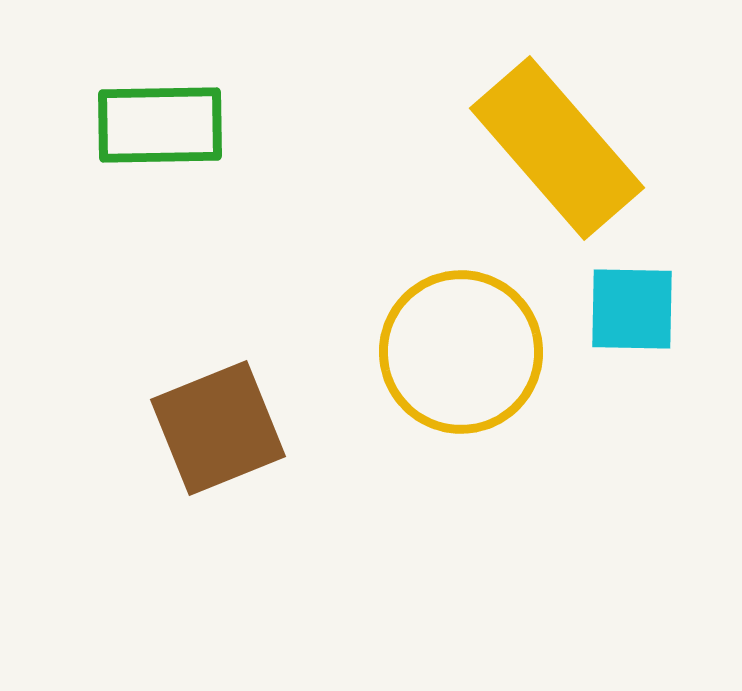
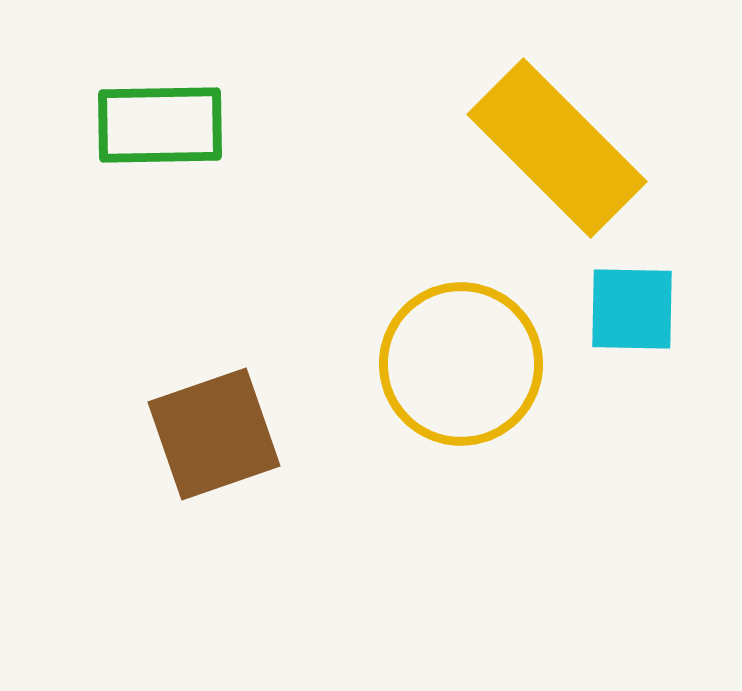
yellow rectangle: rotated 4 degrees counterclockwise
yellow circle: moved 12 px down
brown square: moved 4 px left, 6 px down; rotated 3 degrees clockwise
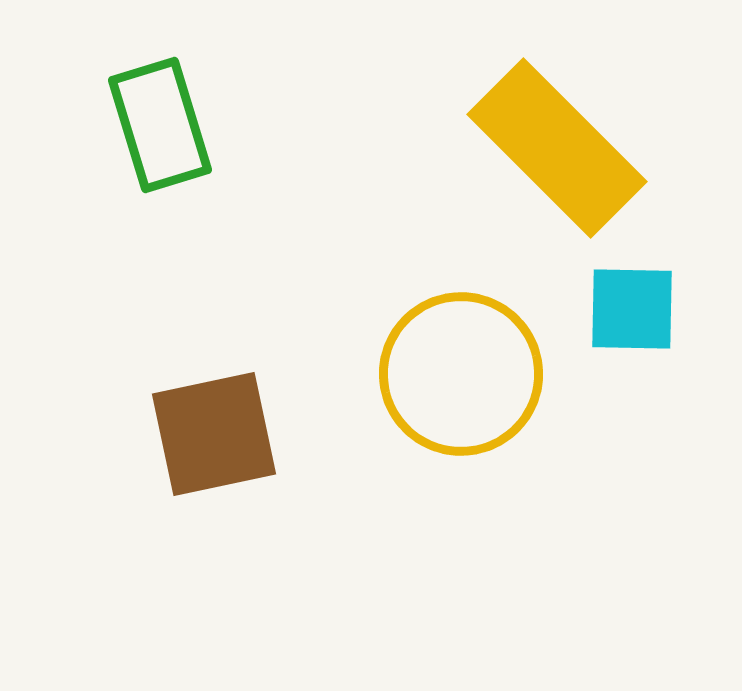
green rectangle: rotated 74 degrees clockwise
yellow circle: moved 10 px down
brown square: rotated 7 degrees clockwise
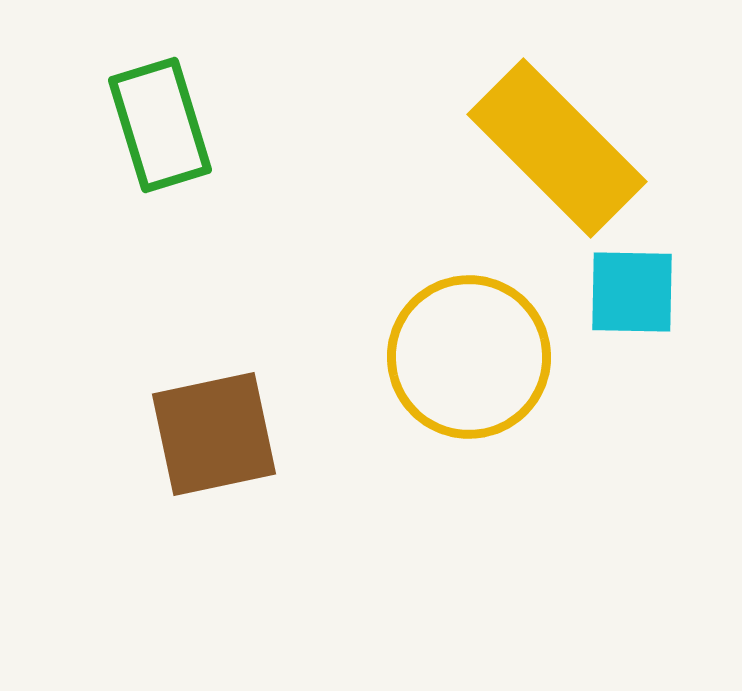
cyan square: moved 17 px up
yellow circle: moved 8 px right, 17 px up
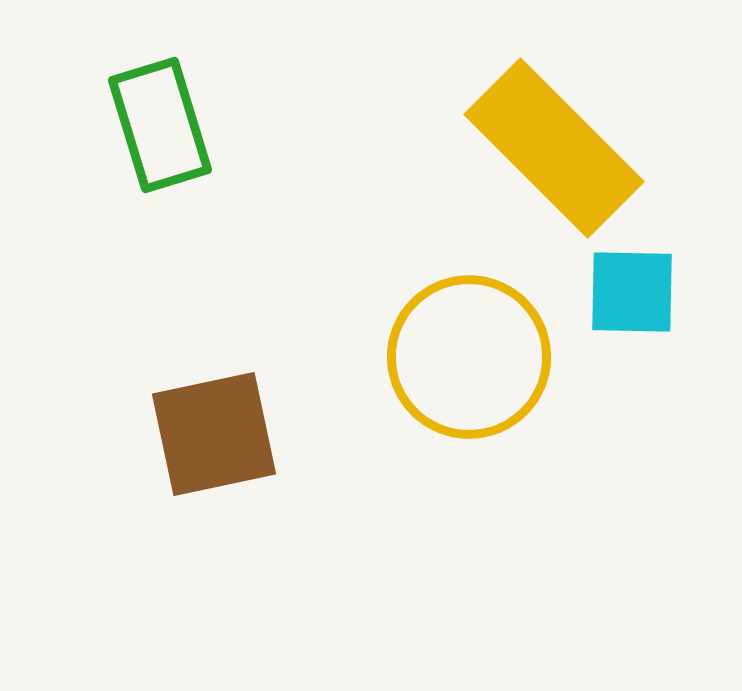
yellow rectangle: moved 3 px left
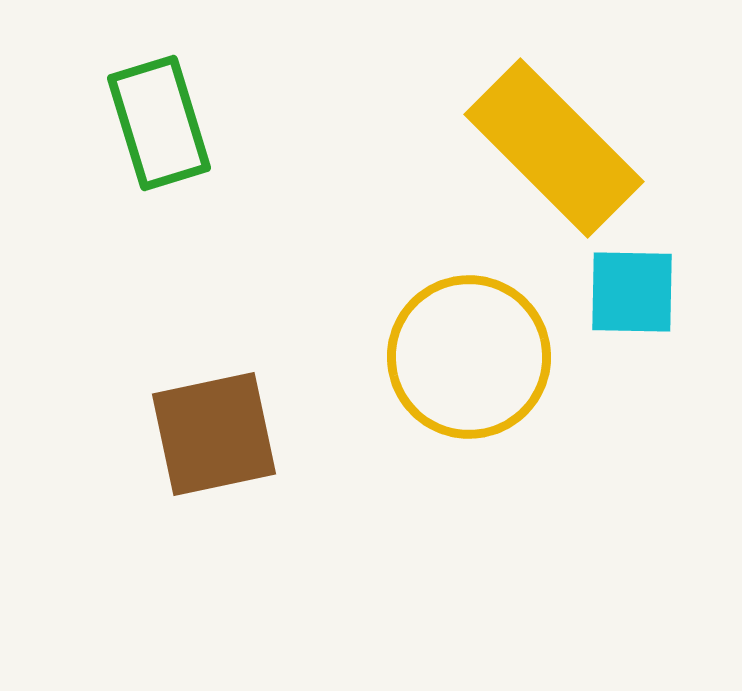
green rectangle: moved 1 px left, 2 px up
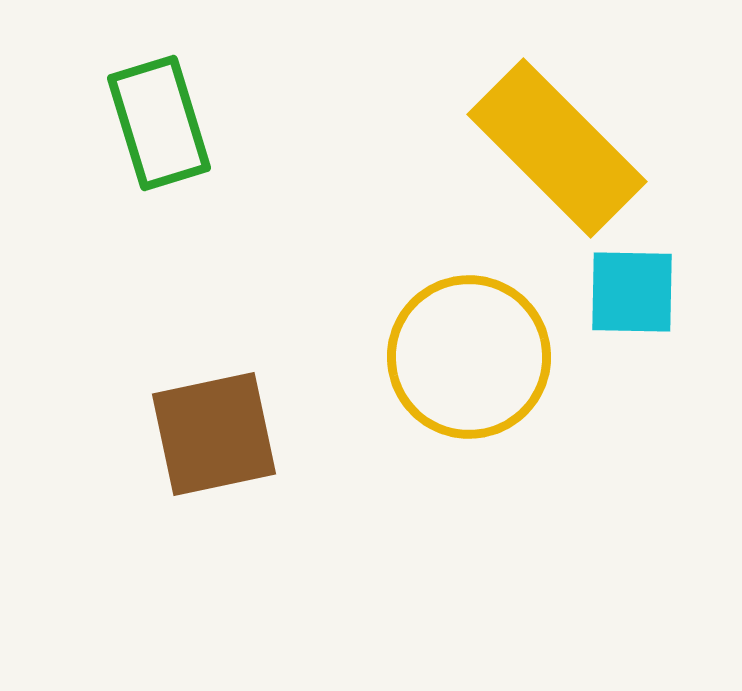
yellow rectangle: moved 3 px right
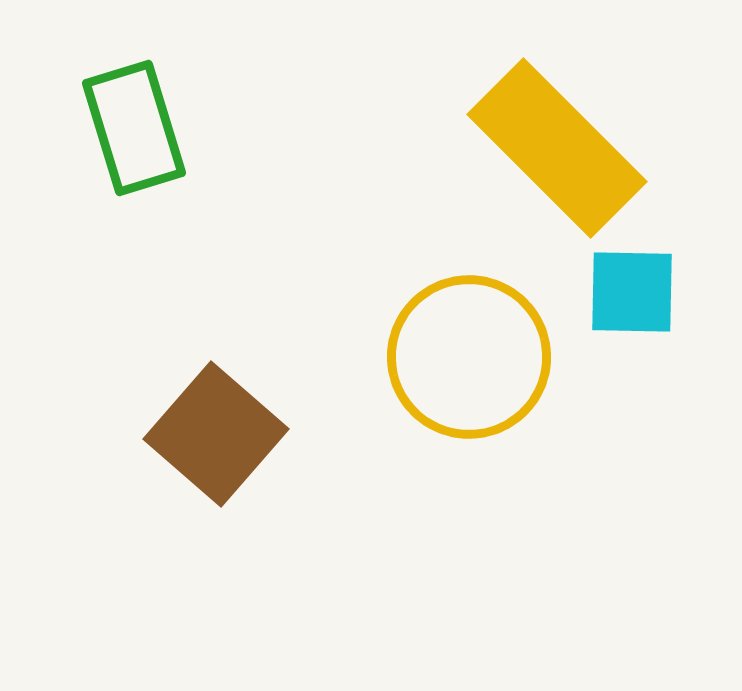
green rectangle: moved 25 px left, 5 px down
brown square: moved 2 px right; rotated 37 degrees counterclockwise
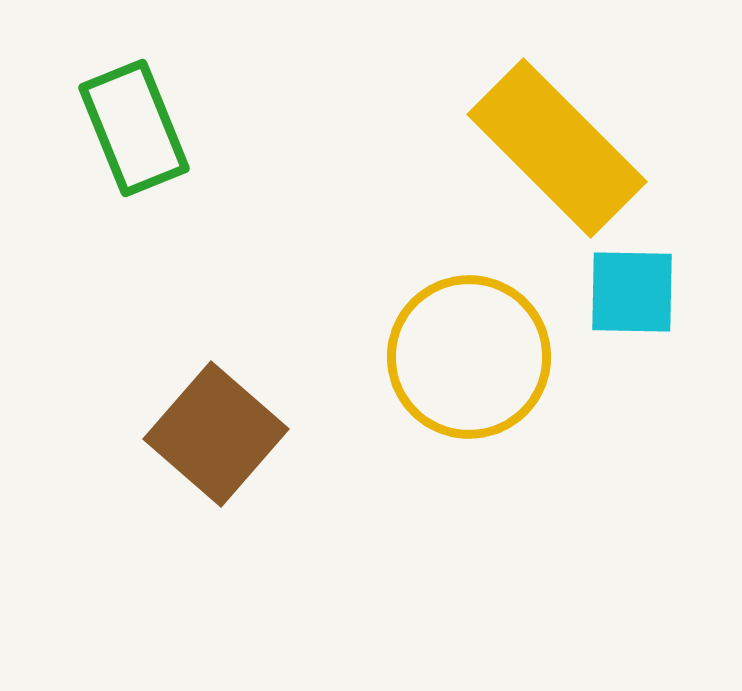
green rectangle: rotated 5 degrees counterclockwise
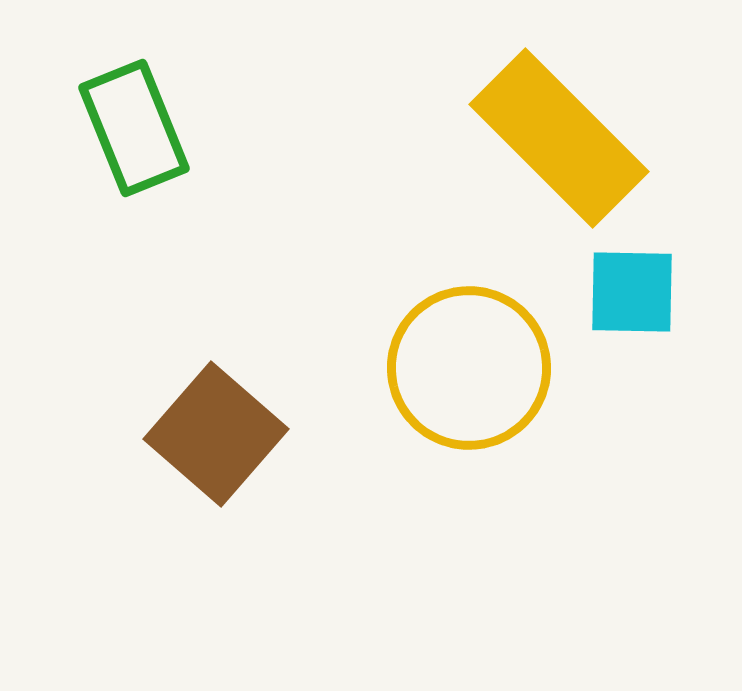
yellow rectangle: moved 2 px right, 10 px up
yellow circle: moved 11 px down
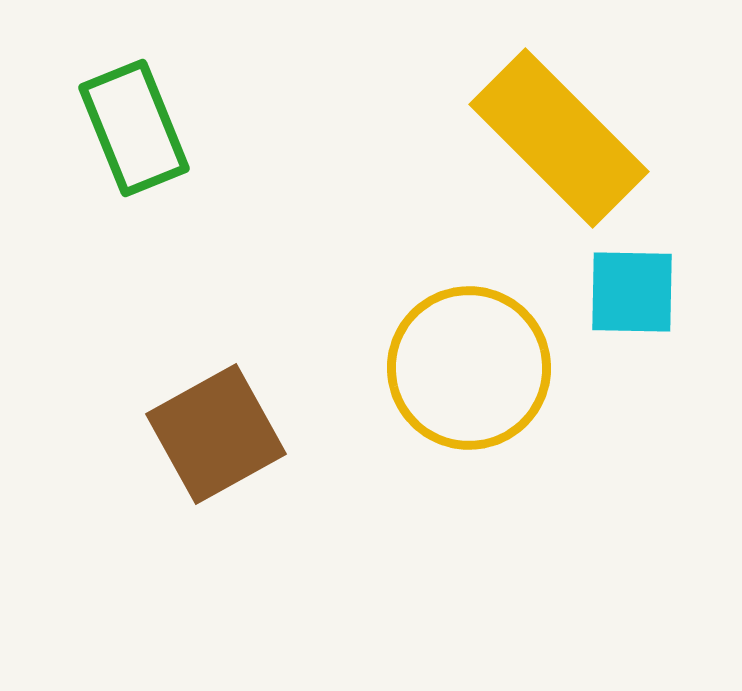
brown square: rotated 20 degrees clockwise
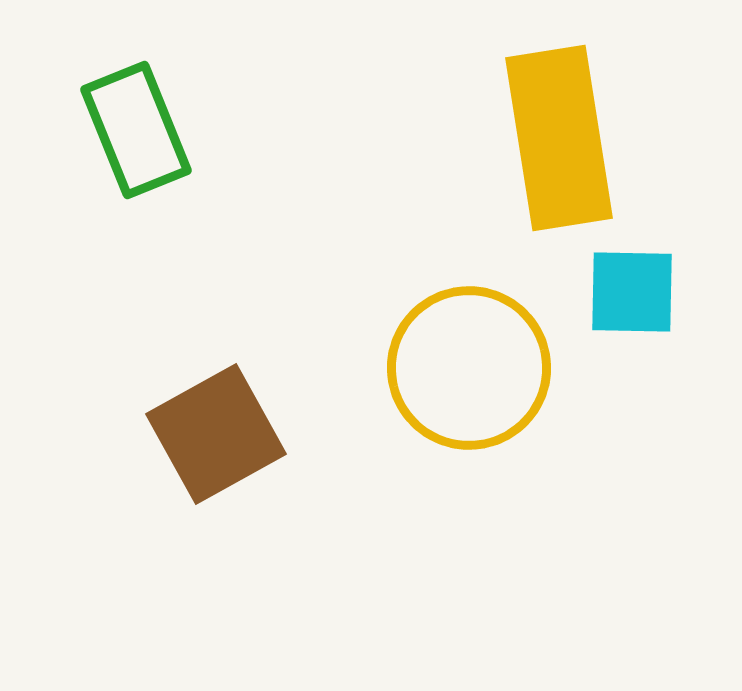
green rectangle: moved 2 px right, 2 px down
yellow rectangle: rotated 36 degrees clockwise
